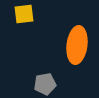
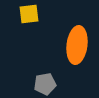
yellow square: moved 5 px right
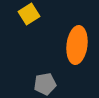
yellow square: rotated 25 degrees counterclockwise
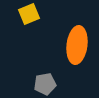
yellow square: rotated 10 degrees clockwise
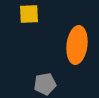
yellow square: rotated 20 degrees clockwise
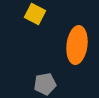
yellow square: moved 6 px right; rotated 30 degrees clockwise
